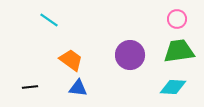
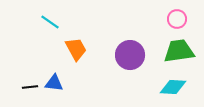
cyan line: moved 1 px right, 2 px down
orange trapezoid: moved 5 px right, 11 px up; rotated 25 degrees clockwise
blue triangle: moved 24 px left, 5 px up
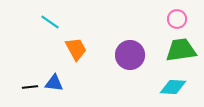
green trapezoid: moved 2 px right, 1 px up
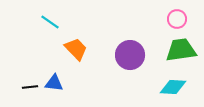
orange trapezoid: rotated 15 degrees counterclockwise
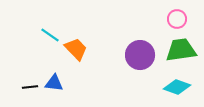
cyan line: moved 13 px down
purple circle: moved 10 px right
cyan diamond: moved 4 px right; rotated 16 degrees clockwise
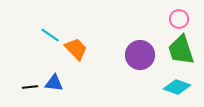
pink circle: moved 2 px right
green trapezoid: rotated 100 degrees counterclockwise
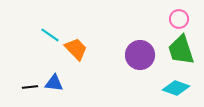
cyan diamond: moved 1 px left, 1 px down
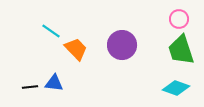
cyan line: moved 1 px right, 4 px up
purple circle: moved 18 px left, 10 px up
